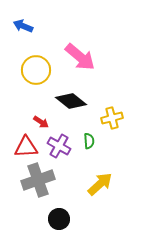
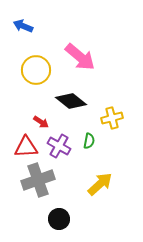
green semicircle: rotated 14 degrees clockwise
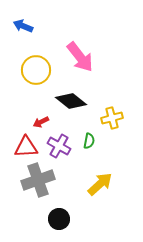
pink arrow: rotated 12 degrees clockwise
red arrow: rotated 119 degrees clockwise
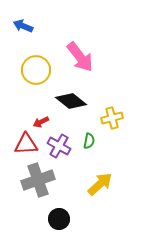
red triangle: moved 3 px up
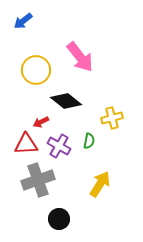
blue arrow: moved 5 px up; rotated 60 degrees counterclockwise
black diamond: moved 5 px left
yellow arrow: rotated 16 degrees counterclockwise
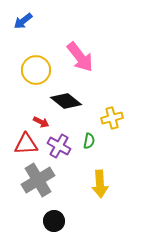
red arrow: rotated 126 degrees counterclockwise
gray cross: rotated 12 degrees counterclockwise
yellow arrow: rotated 144 degrees clockwise
black circle: moved 5 px left, 2 px down
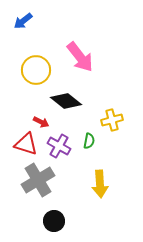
yellow cross: moved 2 px down
red triangle: rotated 20 degrees clockwise
